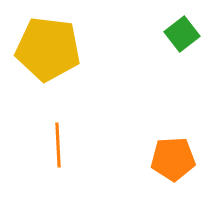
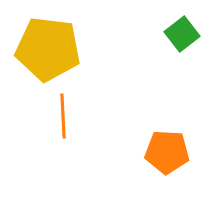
orange line: moved 5 px right, 29 px up
orange pentagon: moved 6 px left, 7 px up; rotated 6 degrees clockwise
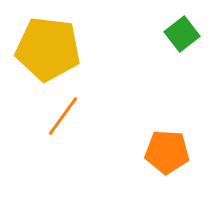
orange line: rotated 39 degrees clockwise
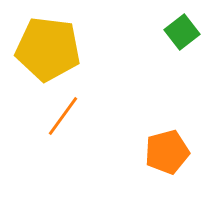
green square: moved 2 px up
orange pentagon: rotated 18 degrees counterclockwise
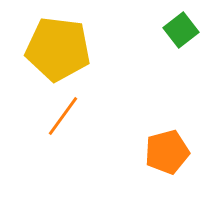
green square: moved 1 px left, 2 px up
yellow pentagon: moved 10 px right
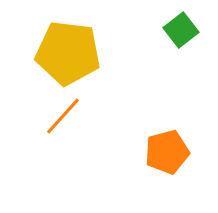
yellow pentagon: moved 10 px right, 4 px down
orange line: rotated 6 degrees clockwise
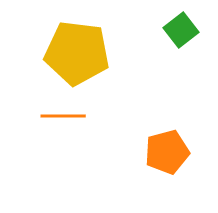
yellow pentagon: moved 9 px right
orange line: rotated 48 degrees clockwise
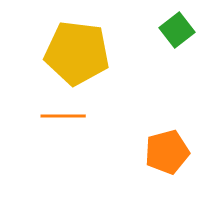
green square: moved 4 px left
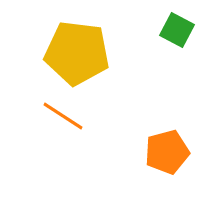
green square: rotated 24 degrees counterclockwise
orange line: rotated 33 degrees clockwise
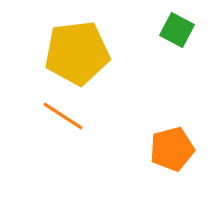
yellow pentagon: rotated 14 degrees counterclockwise
orange pentagon: moved 5 px right, 3 px up
